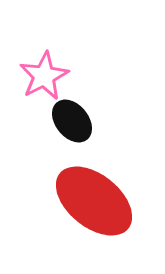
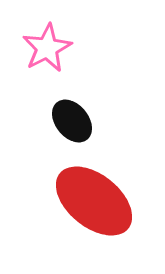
pink star: moved 3 px right, 28 px up
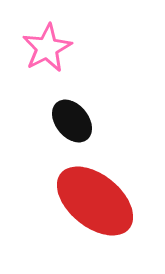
red ellipse: moved 1 px right
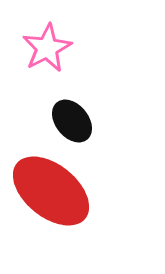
red ellipse: moved 44 px left, 10 px up
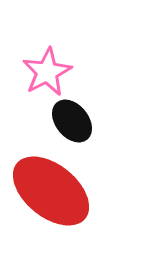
pink star: moved 24 px down
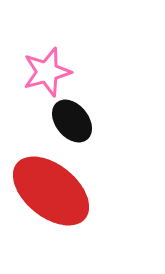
pink star: rotated 12 degrees clockwise
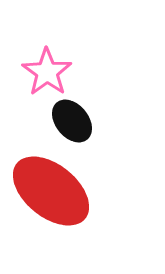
pink star: rotated 21 degrees counterclockwise
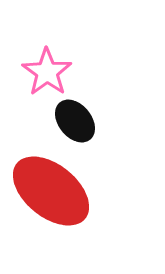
black ellipse: moved 3 px right
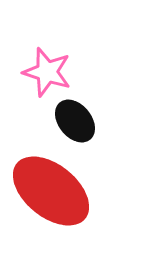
pink star: rotated 18 degrees counterclockwise
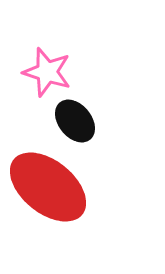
red ellipse: moved 3 px left, 4 px up
